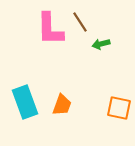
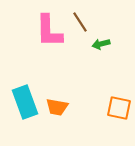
pink L-shape: moved 1 px left, 2 px down
orange trapezoid: moved 5 px left, 2 px down; rotated 80 degrees clockwise
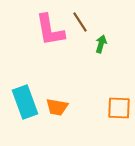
pink L-shape: moved 1 px right, 1 px up; rotated 9 degrees counterclockwise
green arrow: rotated 120 degrees clockwise
orange square: rotated 10 degrees counterclockwise
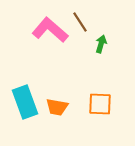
pink L-shape: rotated 141 degrees clockwise
orange square: moved 19 px left, 4 px up
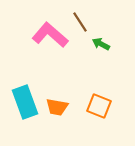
pink L-shape: moved 5 px down
green arrow: rotated 78 degrees counterclockwise
orange square: moved 1 px left, 2 px down; rotated 20 degrees clockwise
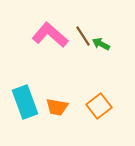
brown line: moved 3 px right, 14 px down
orange square: rotated 30 degrees clockwise
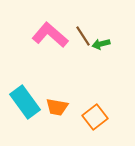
green arrow: rotated 42 degrees counterclockwise
cyan rectangle: rotated 16 degrees counterclockwise
orange square: moved 4 px left, 11 px down
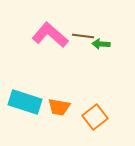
brown line: rotated 50 degrees counterclockwise
green arrow: rotated 18 degrees clockwise
cyan rectangle: rotated 36 degrees counterclockwise
orange trapezoid: moved 2 px right
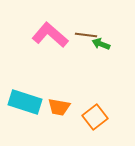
brown line: moved 3 px right, 1 px up
green arrow: rotated 18 degrees clockwise
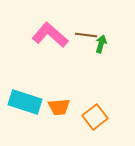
green arrow: rotated 84 degrees clockwise
orange trapezoid: rotated 15 degrees counterclockwise
